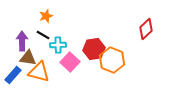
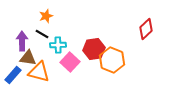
black line: moved 1 px left, 1 px up
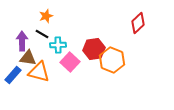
red diamond: moved 8 px left, 6 px up
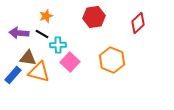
purple arrow: moved 3 px left, 8 px up; rotated 84 degrees counterclockwise
red hexagon: moved 32 px up
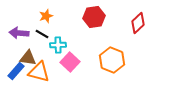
blue rectangle: moved 3 px right, 4 px up
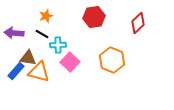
purple arrow: moved 5 px left
